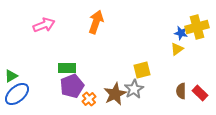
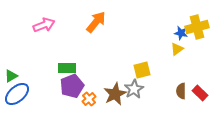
orange arrow: rotated 20 degrees clockwise
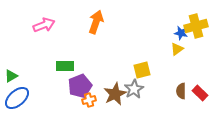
orange arrow: rotated 20 degrees counterclockwise
yellow cross: moved 1 px left, 1 px up
green rectangle: moved 2 px left, 2 px up
purple pentagon: moved 8 px right
blue ellipse: moved 4 px down
orange cross: moved 1 px down; rotated 24 degrees clockwise
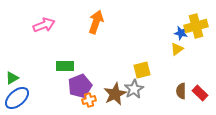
green triangle: moved 1 px right, 2 px down
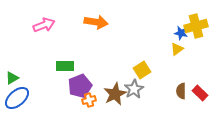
orange arrow: rotated 80 degrees clockwise
yellow square: rotated 18 degrees counterclockwise
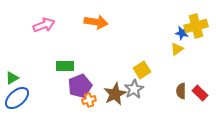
blue star: moved 1 px right
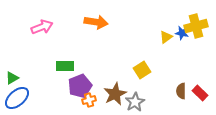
pink arrow: moved 2 px left, 2 px down
yellow triangle: moved 11 px left, 12 px up
gray star: moved 1 px right, 13 px down
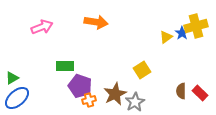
blue star: rotated 24 degrees clockwise
purple pentagon: rotated 30 degrees counterclockwise
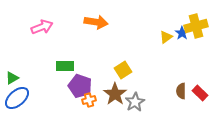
yellow square: moved 19 px left
brown star: rotated 10 degrees counterclockwise
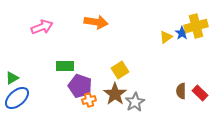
yellow square: moved 3 px left
